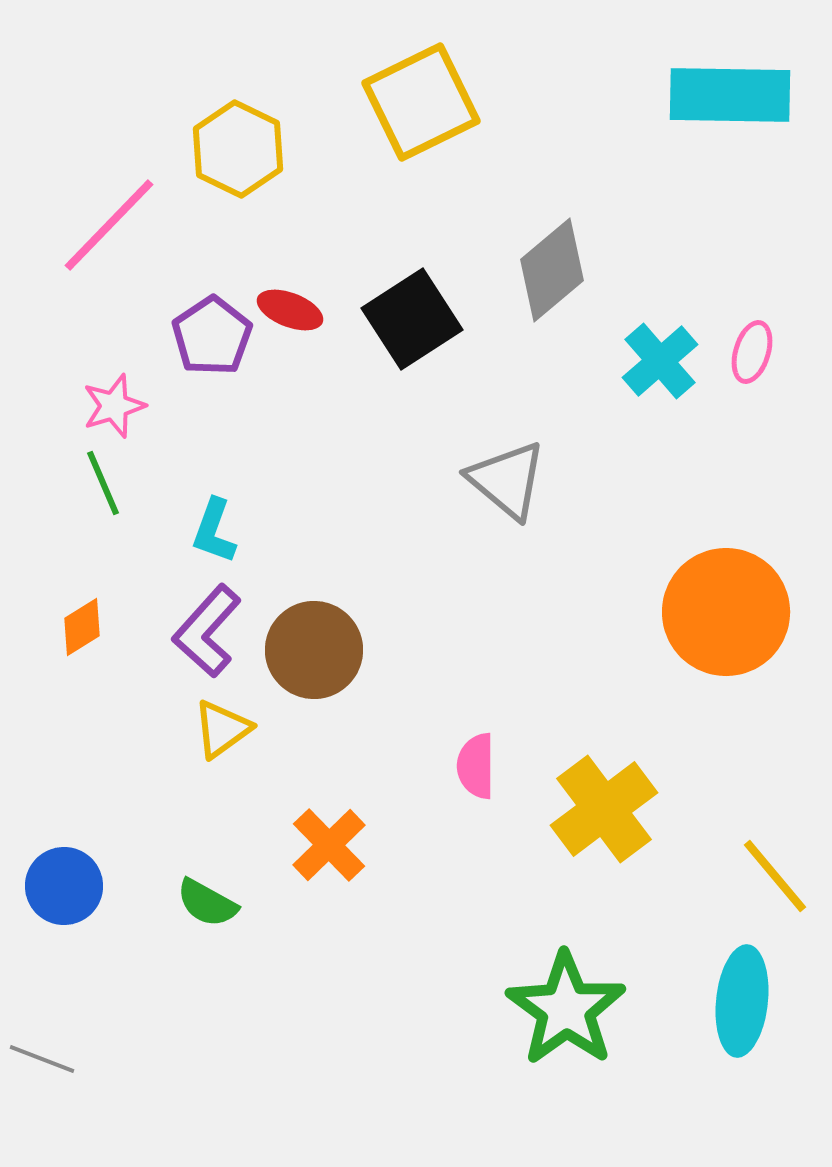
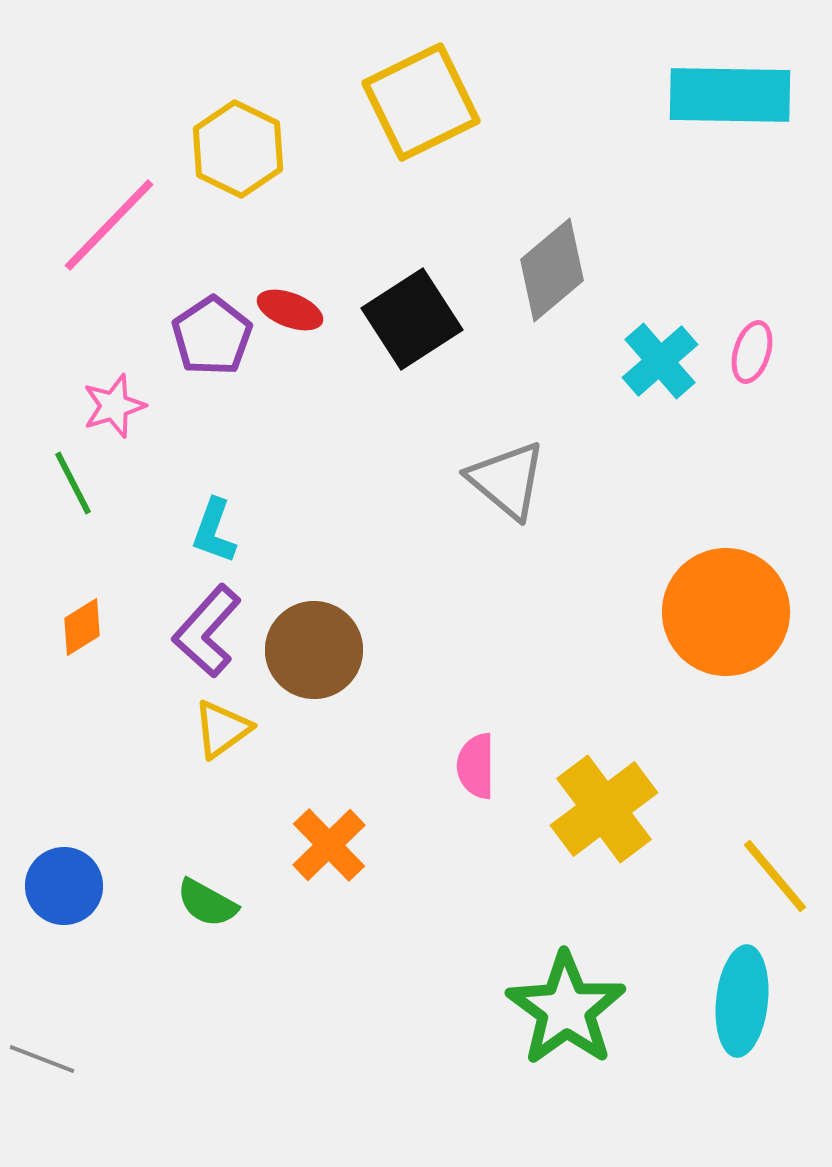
green line: moved 30 px left; rotated 4 degrees counterclockwise
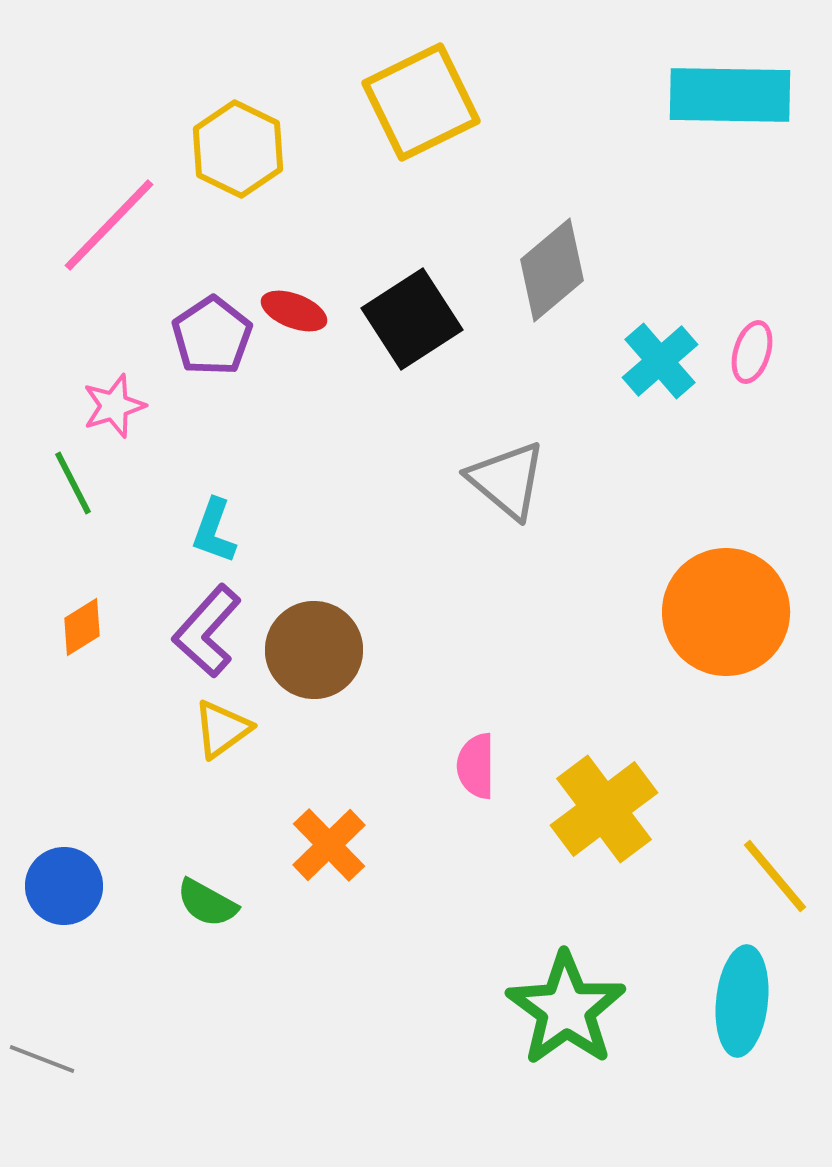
red ellipse: moved 4 px right, 1 px down
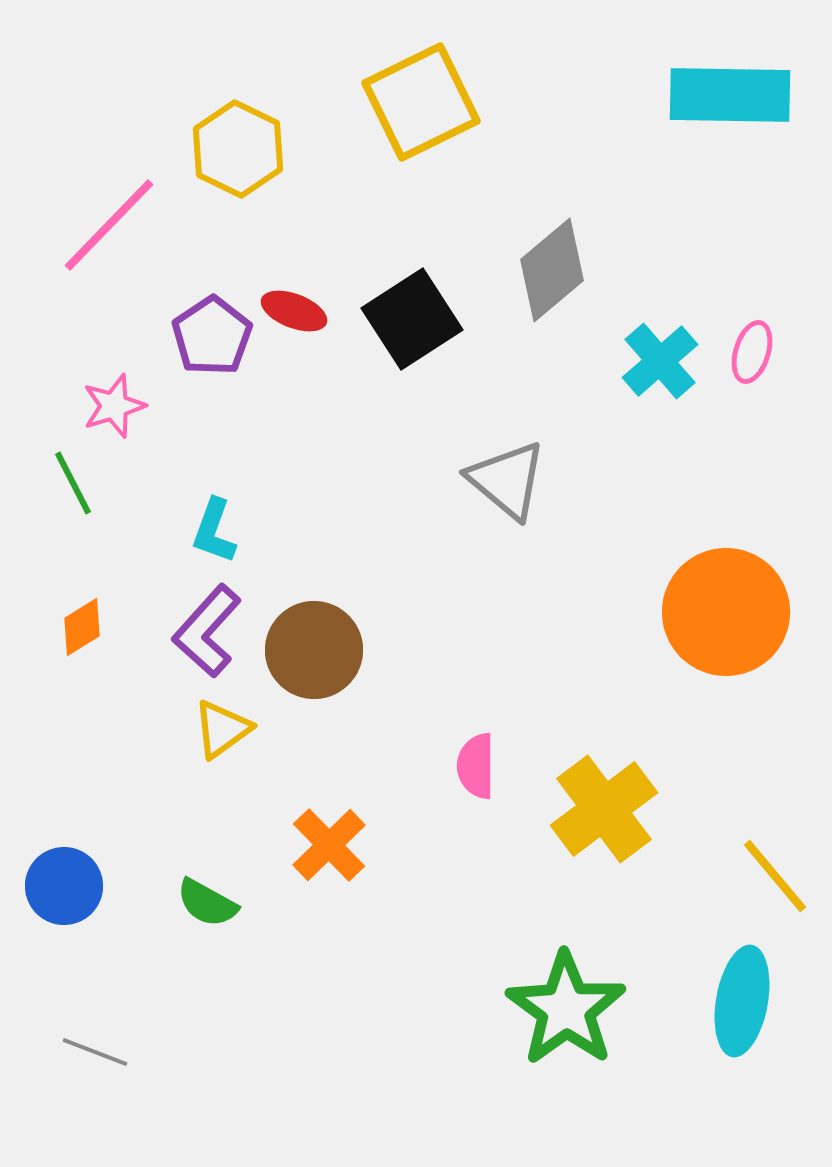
cyan ellipse: rotated 4 degrees clockwise
gray line: moved 53 px right, 7 px up
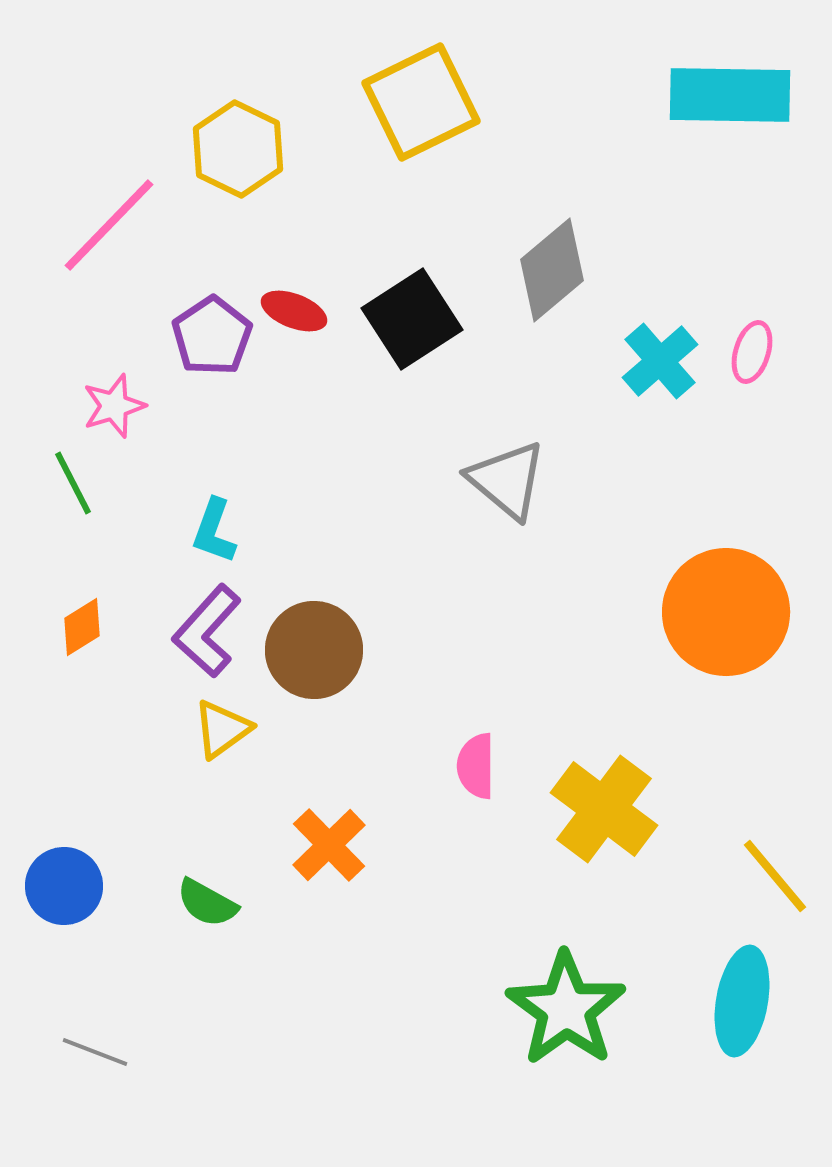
yellow cross: rotated 16 degrees counterclockwise
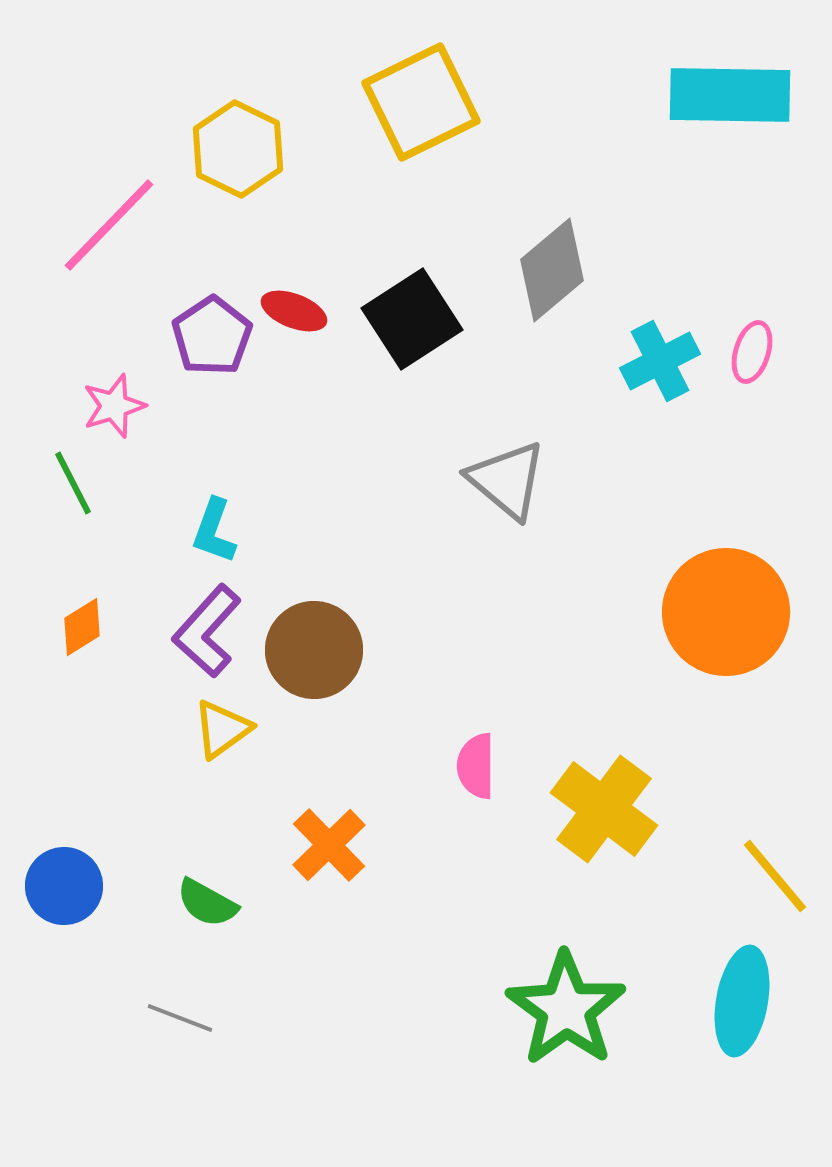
cyan cross: rotated 14 degrees clockwise
gray line: moved 85 px right, 34 px up
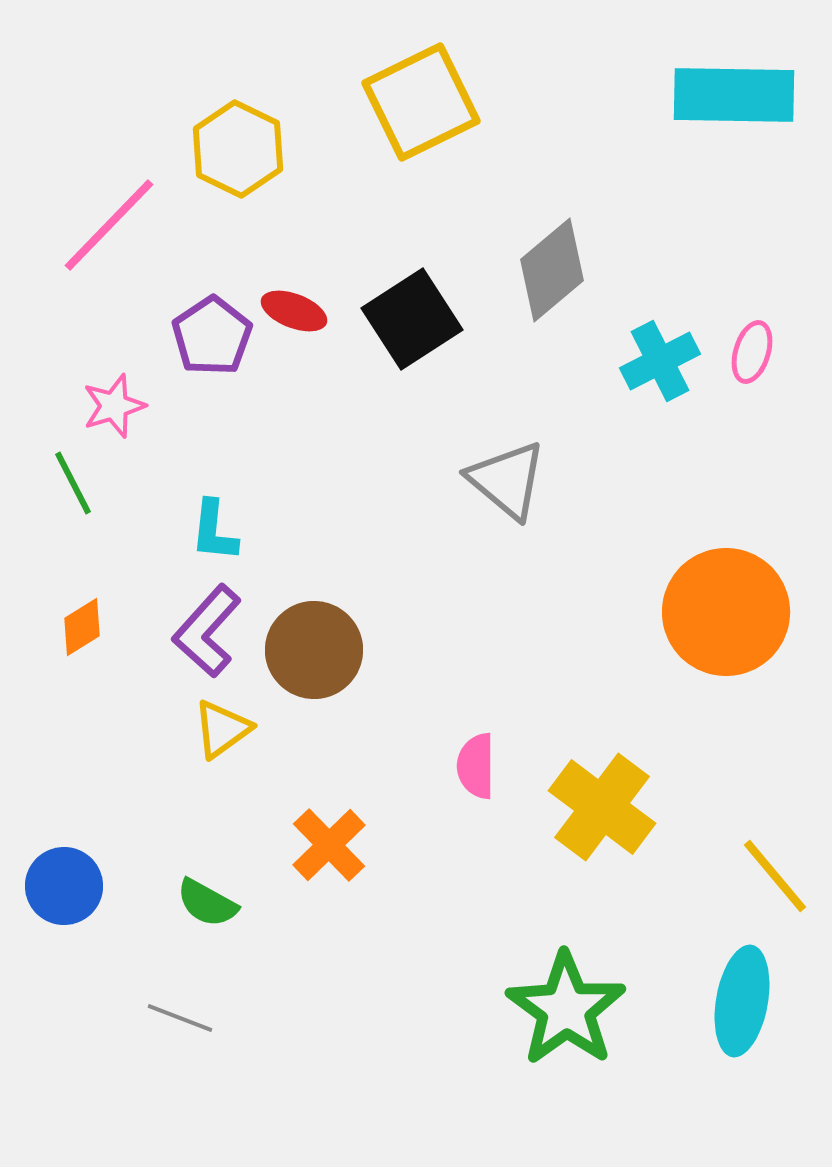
cyan rectangle: moved 4 px right
cyan L-shape: rotated 14 degrees counterclockwise
yellow cross: moved 2 px left, 2 px up
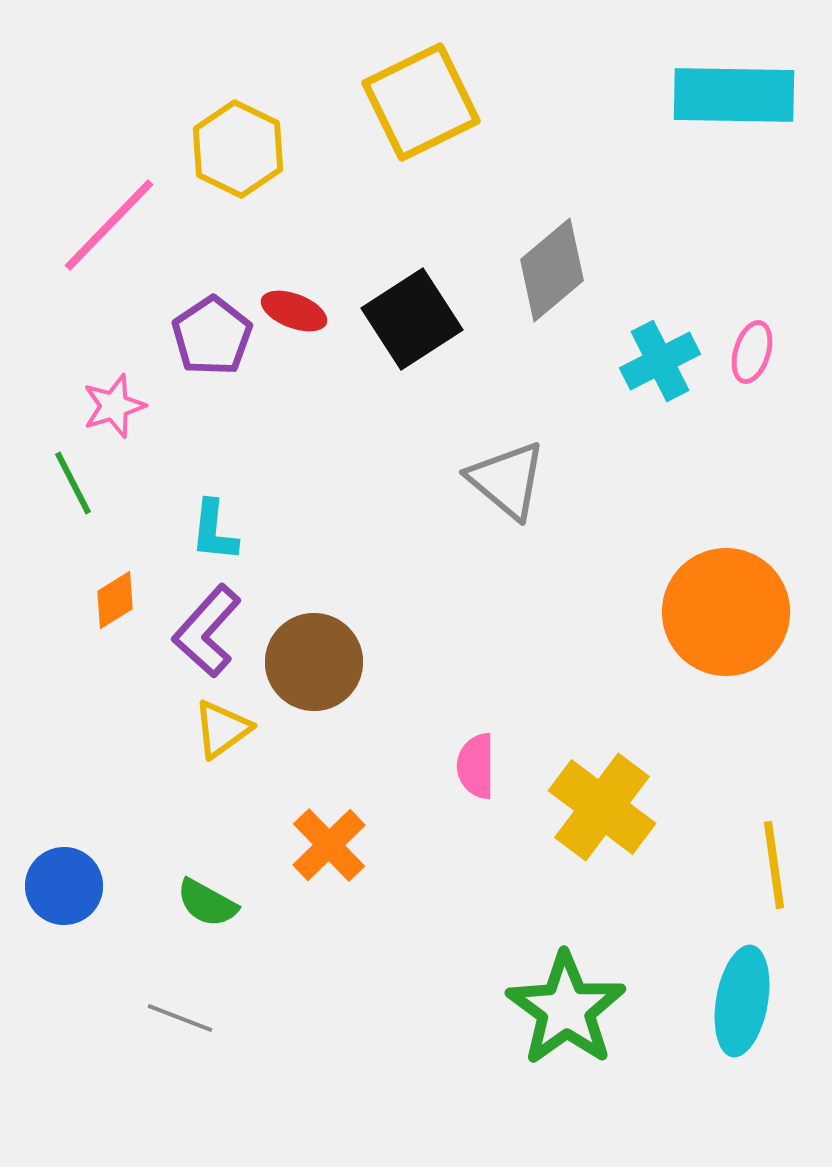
orange diamond: moved 33 px right, 27 px up
brown circle: moved 12 px down
yellow line: moved 1 px left, 11 px up; rotated 32 degrees clockwise
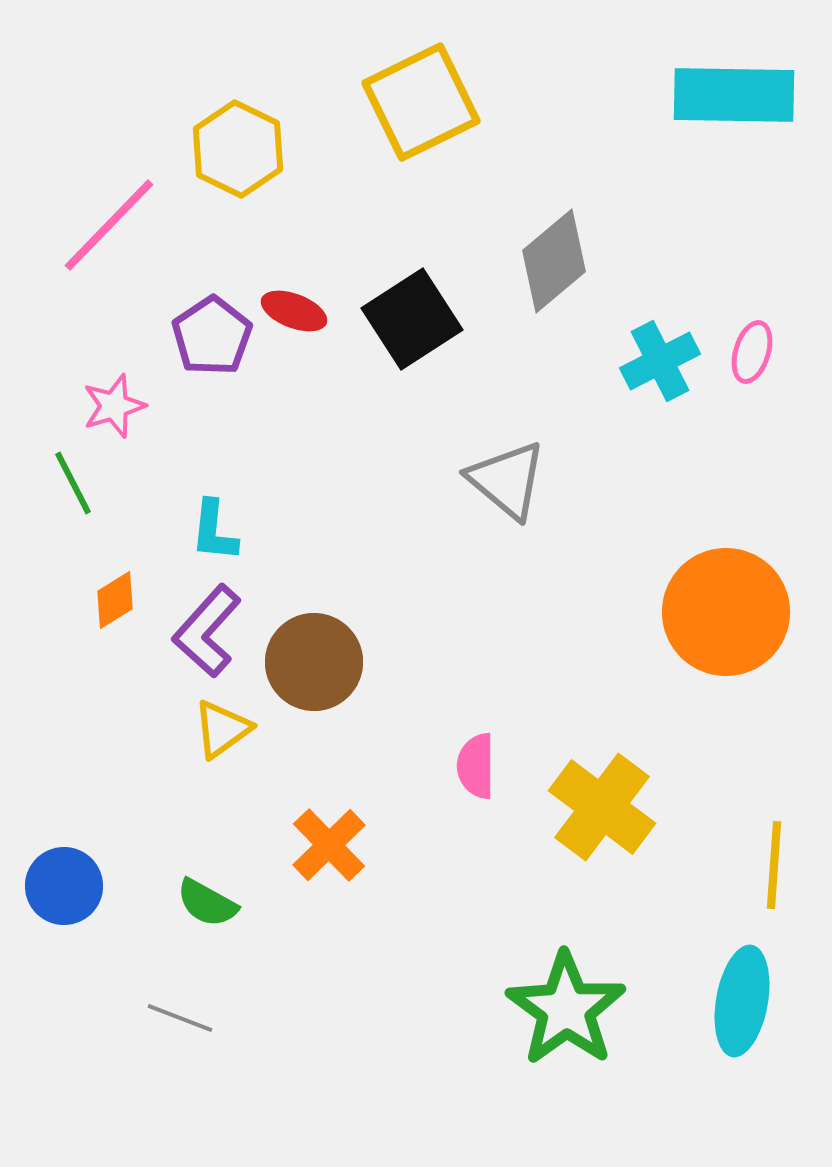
gray diamond: moved 2 px right, 9 px up
yellow line: rotated 12 degrees clockwise
